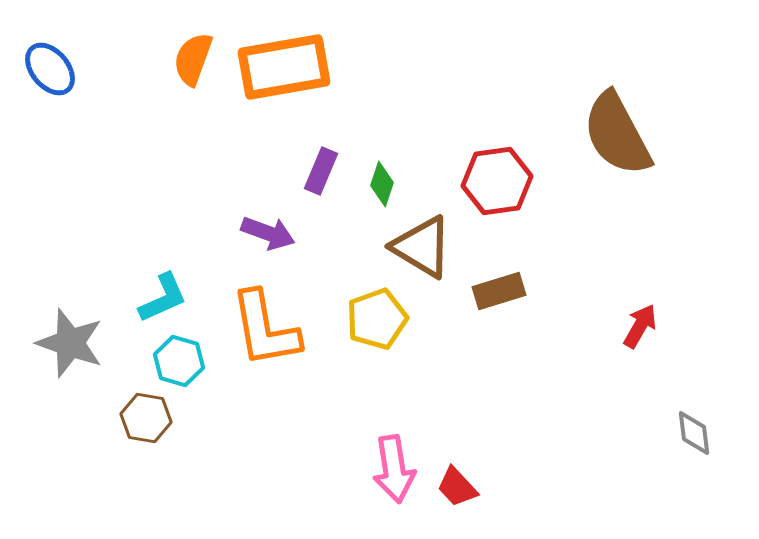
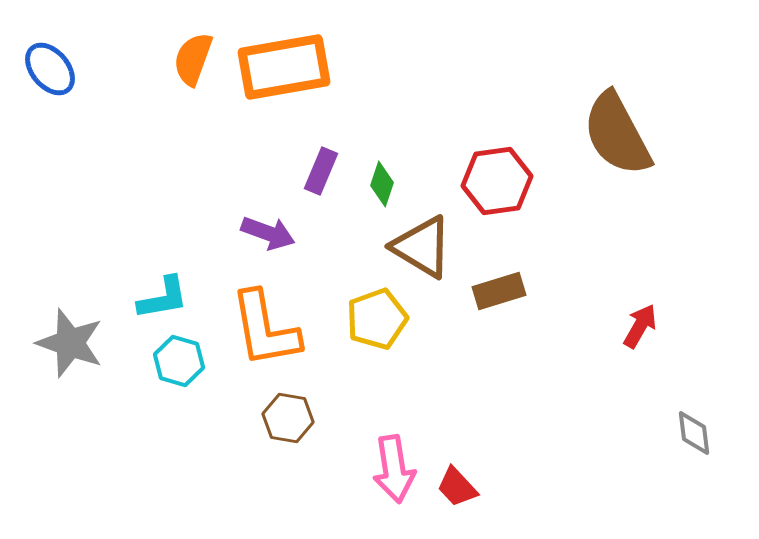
cyan L-shape: rotated 14 degrees clockwise
brown hexagon: moved 142 px right
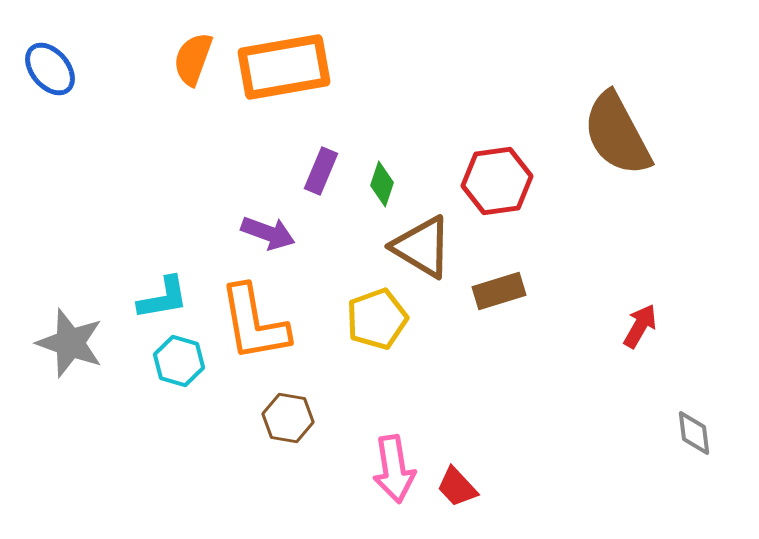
orange L-shape: moved 11 px left, 6 px up
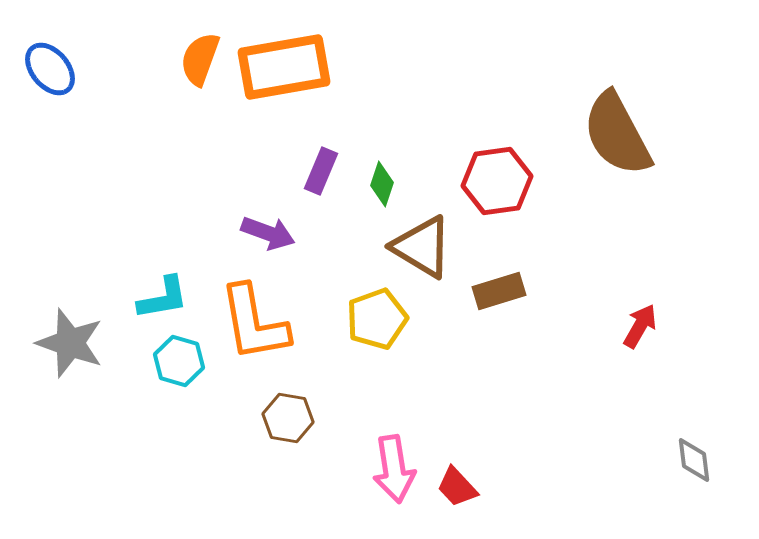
orange semicircle: moved 7 px right
gray diamond: moved 27 px down
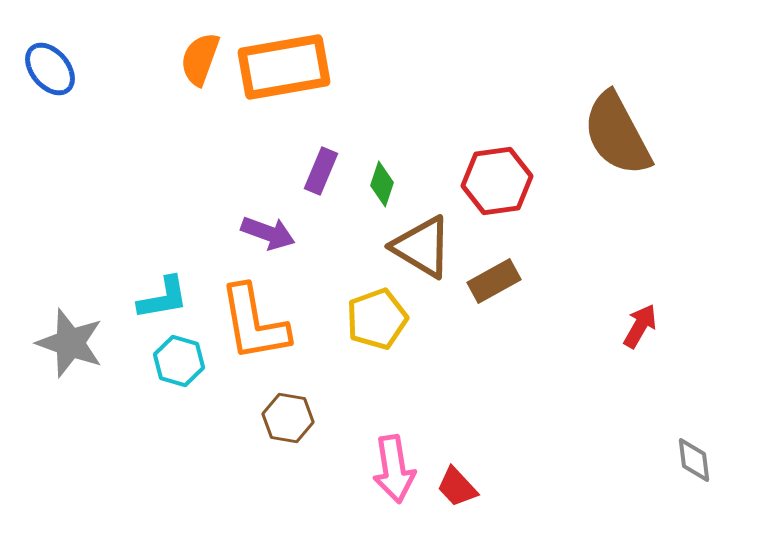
brown rectangle: moved 5 px left, 10 px up; rotated 12 degrees counterclockwise
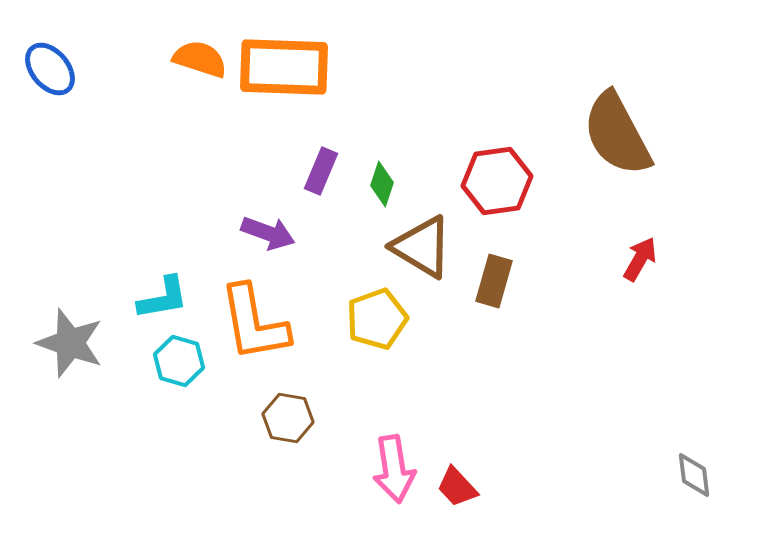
orange semicircle: rotated 88 degrees clockwise
orange rectangle: rotated 12 degrees clockwise
brown rectangle: rotated 45 degrees counterclockwise
red arrow: moved 67 px up
gray diamond: moved 15 px down
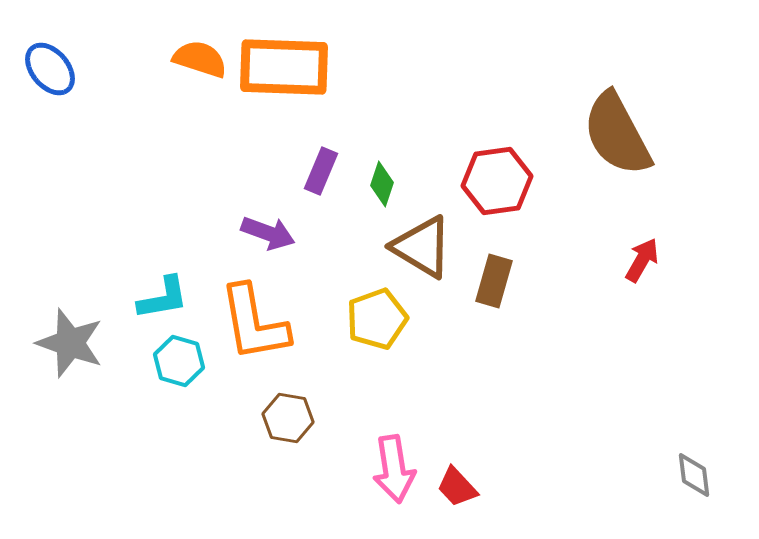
red arrow: moved 2 px right, 1 px down
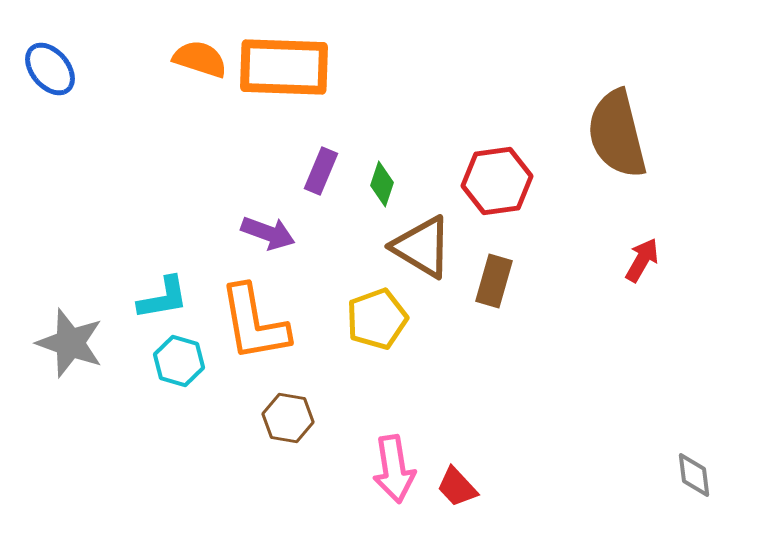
brown semicircle: rotated 14 degrees clockwise
